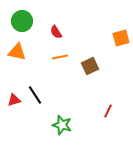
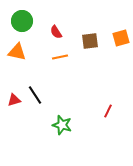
brown square: moved 25 px up; rotated 18 degrees clockwise
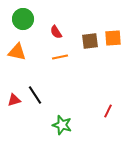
green circle: moved 1 px right, 2 px up
orange square: moved 8 px left; rotated 12 degrees clockwise
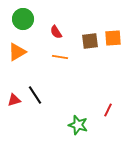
orange triangle: rotated 42 degrees counterclockwise
orange line: rotated 21 degrees clockwise
red line: moved 1 px up
green star: moved 16 px right
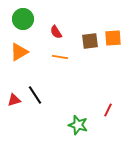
orange triangle: moved 2 px right
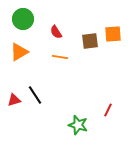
orange square: moved 4 px up
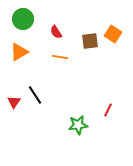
orange square: rotated 36 degrees clockwise
red triangle: moved 2 px down; rotated 40 degrees counterclockwise
green star: rotated 24 degrees counterclockwise
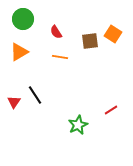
red line: moved 3 px right; rotated 32 degrees clockwise
green star: rotated 18 degrees counterclockwise
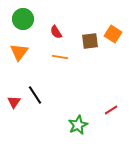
orange triangle: rotated 24 degrees counterclockwise
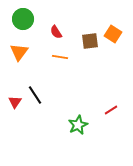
red triangle: moved 1 px right
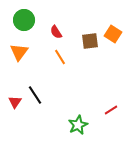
green circle: moved 1 px right, 1 px down
orange line: rotated 49 degrees clockwise
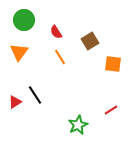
orange square: moved 30 px down; rotated 24 degrees counterclockwise
brown square: rotated 24 degrees counterclockwise
red triangle: rotated 24 degrees clockwise
